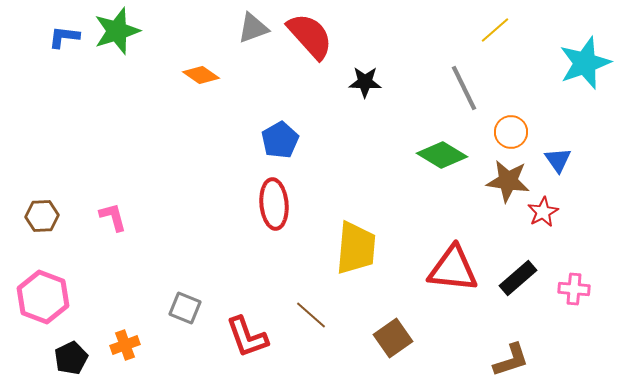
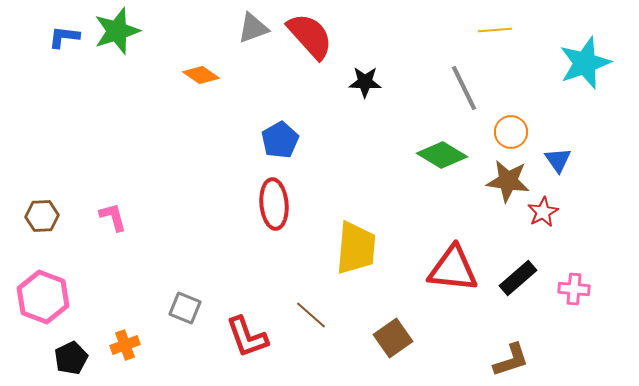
yellow line: rotated 36 degrees clockwise
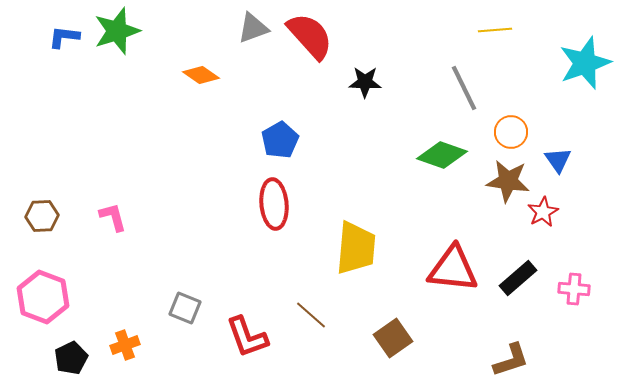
green diamond: rotated 12 degrees counterclockwise
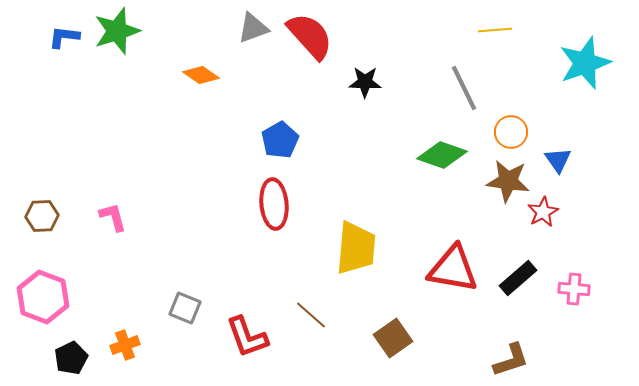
red triangle: rotated 4 degrees clockwise
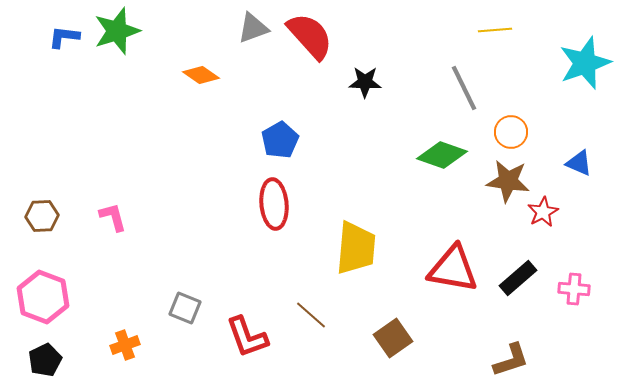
blue triangle: moved 21 px right, 3 px down; rotated 32 degrees counterclockwise
black pentagon: moved 26 px left, 2 px down
